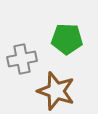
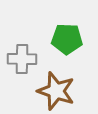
gray cross: rotated 12 degrees clockwise
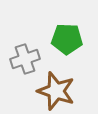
gray cross: moved 3 px right; rotated 20 degrees counterclockwise
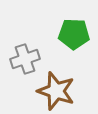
green pentagon: moved 7 px right, 5 px up
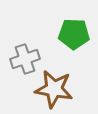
brown star: moved 2 px left, 2 px up; rotated 9 degrees counterclockwise
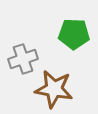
gray cross: moved 2 px left
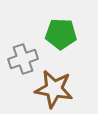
green pentagon: moved 13 px left
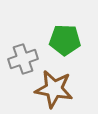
green pentagon: moved 4 px right, 6 px down
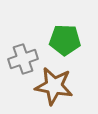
brown star: moved 3 px up
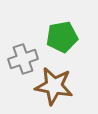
green pentagon: moved 3 px left, 3 px up; rotated 12 degrees counterclockwise
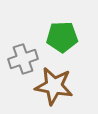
green pentagon: rotated 8 degrees clockwise
